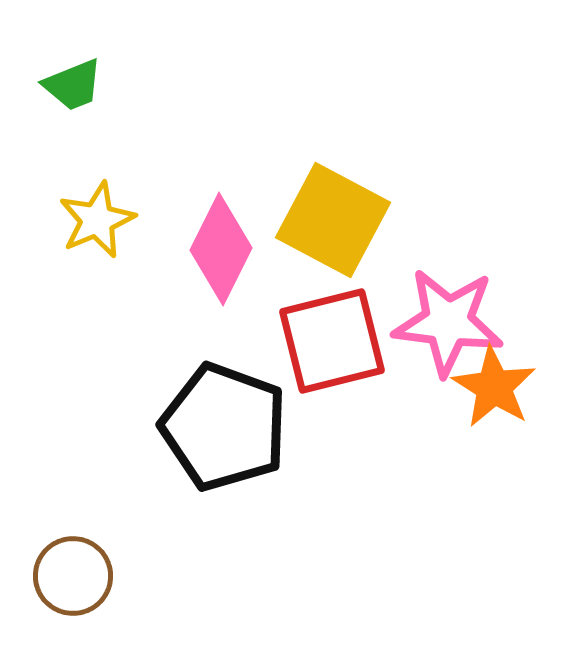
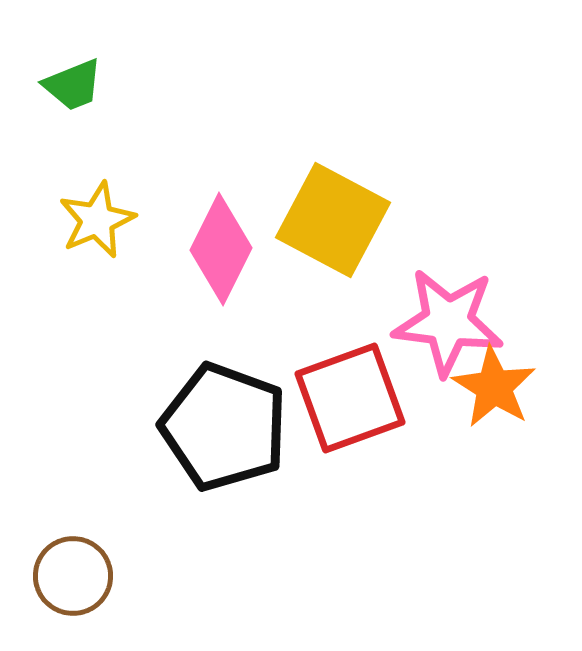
red square: moved 18 px right, 57 px down; rotated 6 degrees counterclockwise
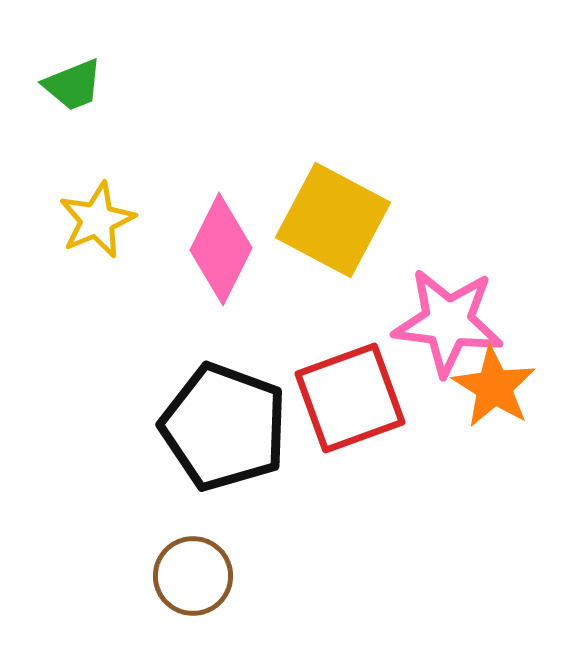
brown circle: moved 120 px right
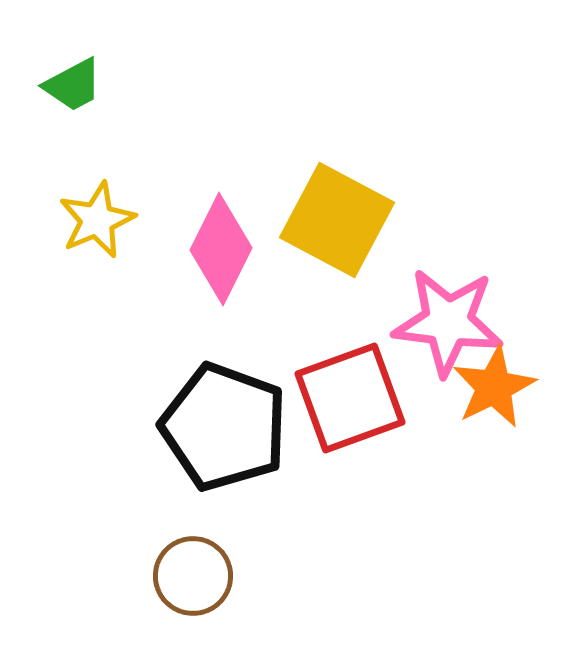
green trapezoid: rotated 6 degrees counterclockwise
yellow square: moved 4 px right
orange star: rotated 14 degrees clockwise
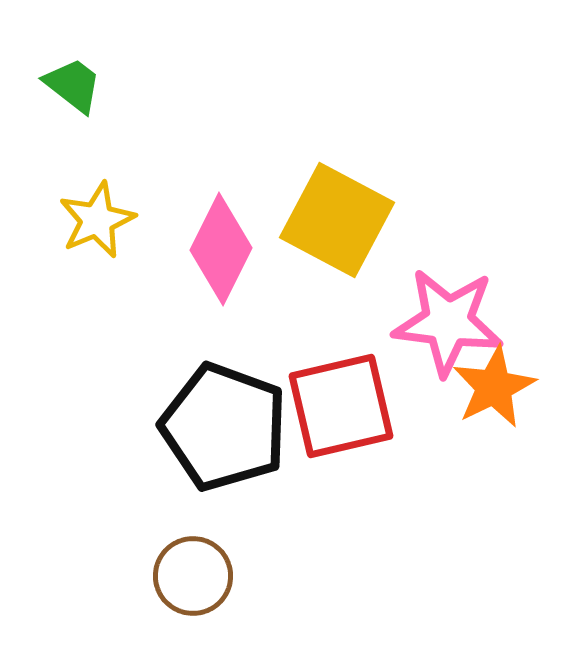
green trapezoid: rotated 114 degrees counterclockwise
red square: moved 9 px left, 8 px down; rotated 7 degrees clockwise
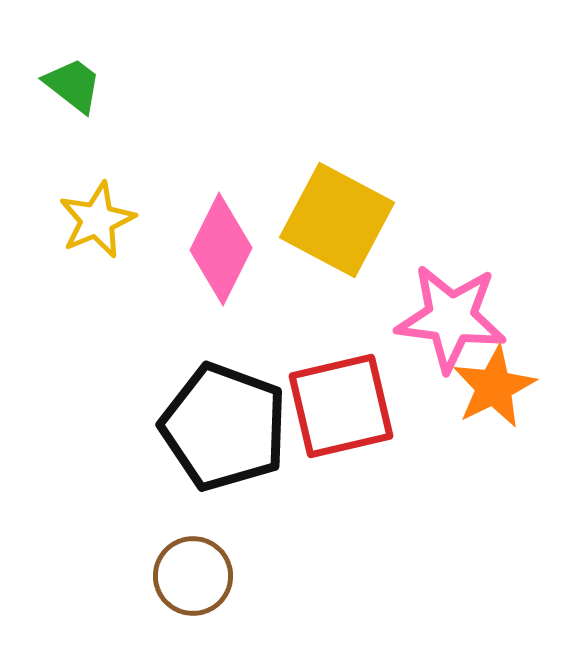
pink star: moved 3 px right, 4 px up
